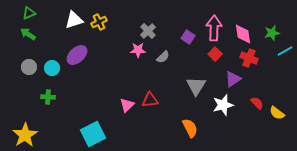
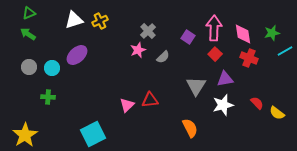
yellow cross: moved 1 px right, 1 px up
pink star: rotated 21 degrees counterclockwise
purple triangle: moved 8 px left; rotated 24 degrees clockwise
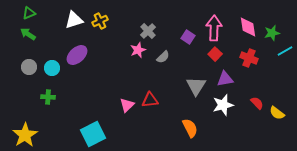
pink diamond: moved 5 px right, 7 px up
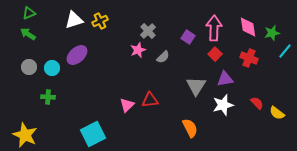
cyan line: rotated 21 degrees counterclockwise
yellow star: rotated 15 degrees counterclockwise
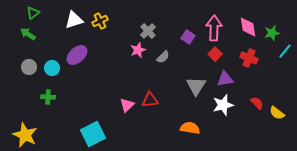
green triangle: moved 4 px right; rotated 16 degrees counterclockwise
orange semicircle: rotated 54 degrees counterclockwise
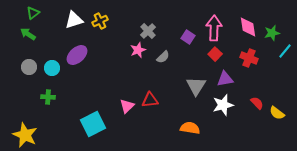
pink triangle: moved 1 px down
cyan square: moved 10 px up
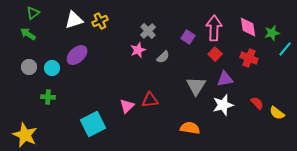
cyan line: moved 2 px up
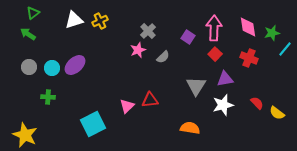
purple ellipse: moved 2 px left, 10 px down
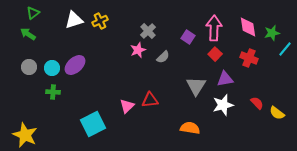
green cross: moved 5 px right, 5 px up
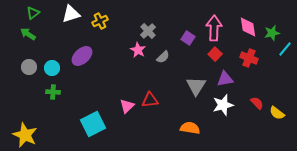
white triangle: moved 3 px left, 6 px up
purple square: moved 1 px down
pink star: rotated 21 degrees counterclockwise
purple ellipse: moved 7 px right, 9 px up
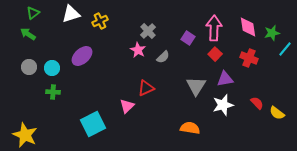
red triangle: moved 4 px left, 12 px up; rotated 18 degrees counterclockwise
